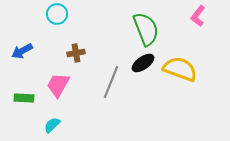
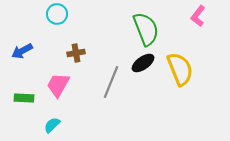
yellow semicircle: rotated 48 degrees clockwise
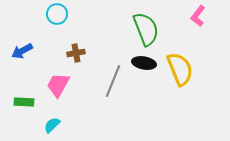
black ellipse: moved 1 px right; rotated 45 degrees clockwise
gray line: moved 2 px right, 1 px up
green rectangle: moved 4 px down
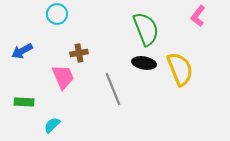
brown cross: moved 3 px right
gray line: moved 8 px down; rotated 44 degrees counterclockwise
pink trapezoid: moved 5 px right, 8 px up; rotated 128 degrees clockwise
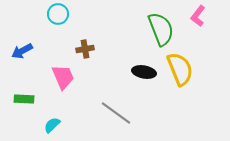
cyan circle: moved 1 px right
green semicircle: moved 15 px right
brown cross: moved 6 px right, 4 px up
black ellipse: moved 9 px down
gray line: moved 3 px right, 24 px down; rotated 32 degrees counterclockwise
green rectangle: moved 3 px up
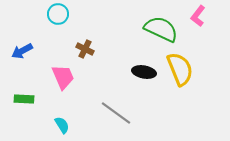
green semicircle: rotated 44 degrees counterclockwise
brown cross: rotated 36 degrees clockwise
cyan semicircle: moved 10 px right; rotated 102 degrees clockwise
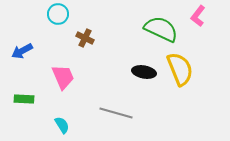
brown cross: moved 11 px up
gray line: rotated 20 degrees counterclockwise
